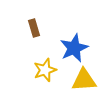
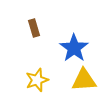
blue star: rotated 12 degrees counterclockwise
yellow star: moved 8 px left, 10 px down
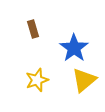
brown rectangle: moved 1 px left, 1 px down
yellow triangle: rotated 36 degrees counterclockwise
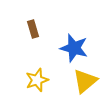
blue star: rotated 20 degrees counterclockwise
yellow triangle: moved 1 px right, 1 px down
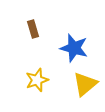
yellow triangle: moved 3 px down
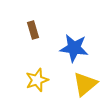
brown rectangle: moved 1 px down
blue star: rotated 8 degrees counterclockwise
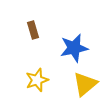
blue star: rotated 20 degrees counterclockwise
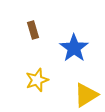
blue star: rotated 24 degrees counterclockwise
yellow triangle: moved 1 px right, 11 px down; rotated 8 degrees clockwise
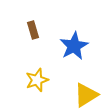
blue star: moved 2 px up; rotated 8 degrees clockwise
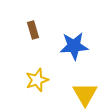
blue star: rotated 24 degrees clockwise
yellow triangle: moved 1 px left, 1 px up; rotated 28 degrees counterclockwise
